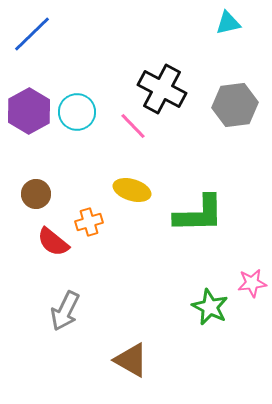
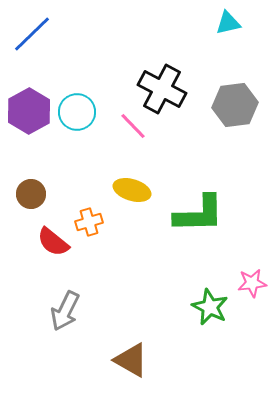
brown circle: moved 5 px left
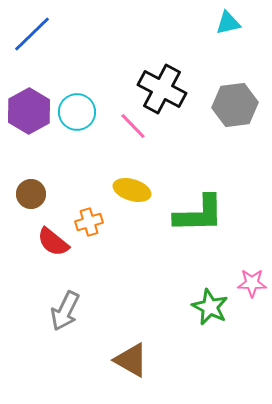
pink star: rotated 8 degrees clockwise
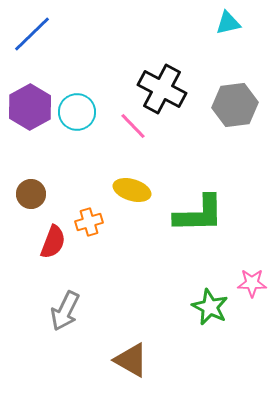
purple hexagon: moved 1 px right, 4 px up
red semicircle: rotated 108 degrees counterclockwise
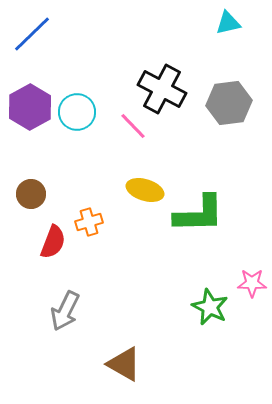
gray hexagon: moved 6 px left, 2 px up
yellow ellipse: moved 13 px right
brown triangle: moved 7 px left, 4 px down
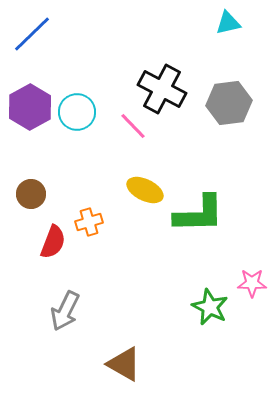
yellow ellipse: rotated 9 degrees clockwise
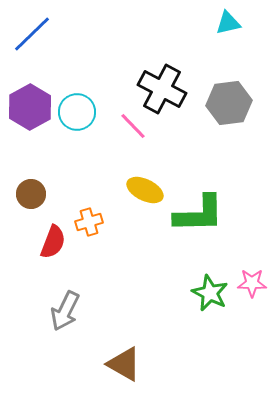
green star: moved 14 px up
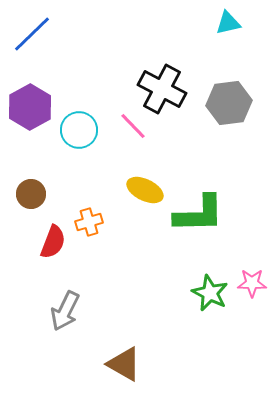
cyan circle: moved 2 px right, 18 px down
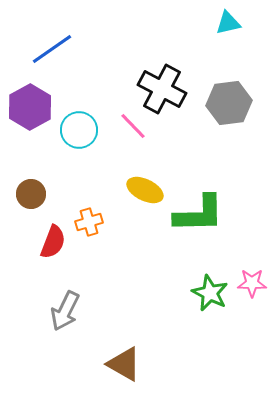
blue line: moved 20 px right, 15 px down; rotated 9 degrees clockwise
